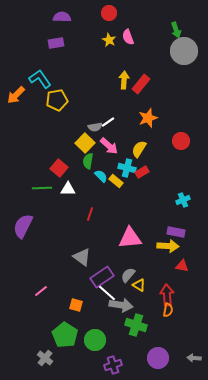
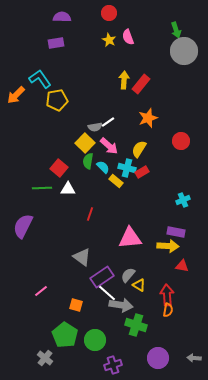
cyan semicircle at (101, 176): moved 2 px right, 9 px up
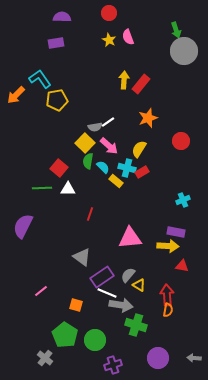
white line at (107, 293): rotated 18 degrees counterclockwise
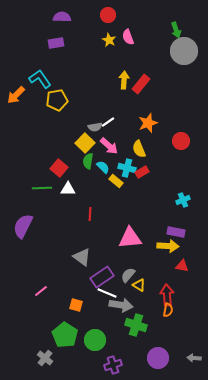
red circle at (109, 13): moved 1 px left, 2 px down
orange star at (148, 118): moved 5 px down
yellow semicircle at (139, 149): rotated 54 degrees counterclockwise
red line at (90, 214): rotated 16 degrees counterclockwise
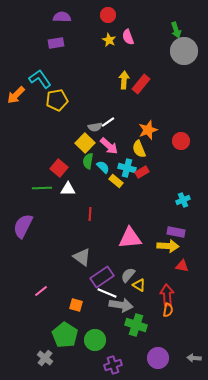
orange star at (148, 123): moved 7 px down
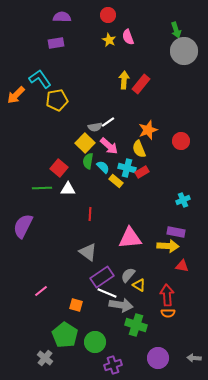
gray triangle at (82, 257): moved 6 px right, 5 px up
orange semicircle at (168, 310): moved 3 px down; rotated 80 degrees clockwise
green circle at (95, 340): moved 2 px down
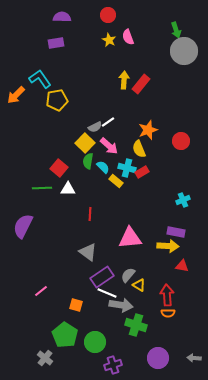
gray semicircle at (95, 127): rotated 16 degrees counterclockwise
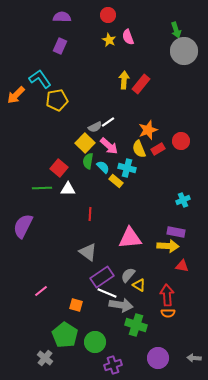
purple rectangle at (56, 43): moved 4 px right, 3 px down; rotated 56 degrees counterclockwise
red rectangle at (142, 172): moved 16 px right, 23 px up
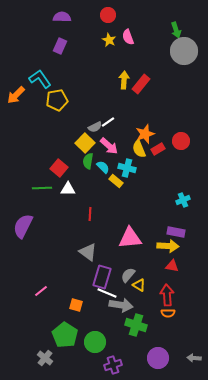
orange star at (148, 130): moved 3 px left, 4 px down
red triangle at (182, 266): moved 10 px left
purple rectangle at (102, 277): rotated 40 degrees counterclockwise
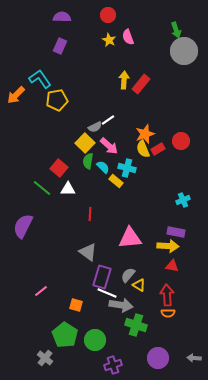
white line at (108, 122): moved 2 px up
yellow semicircle at (139, 149): moved 4 px right
green line at (42, 188): rotated 42 degrees clockwise
green circle at (95, 342): moved 2 px up
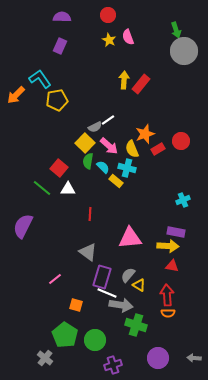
yellow semicircle at (143, 149): moved 11 px left
pink line at (41, 291): moved 14 px right, 12 px up
